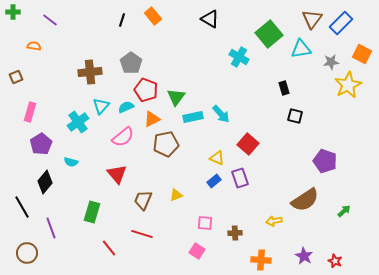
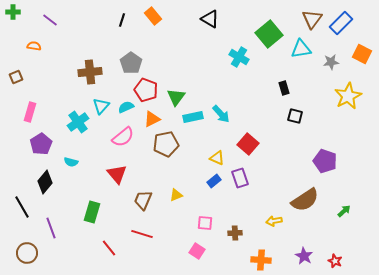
yellow star at (348, 85): moved 11 px down
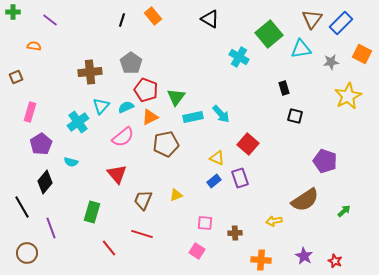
orange triangle at (152, 119): moved 2 px left, 2 px up
